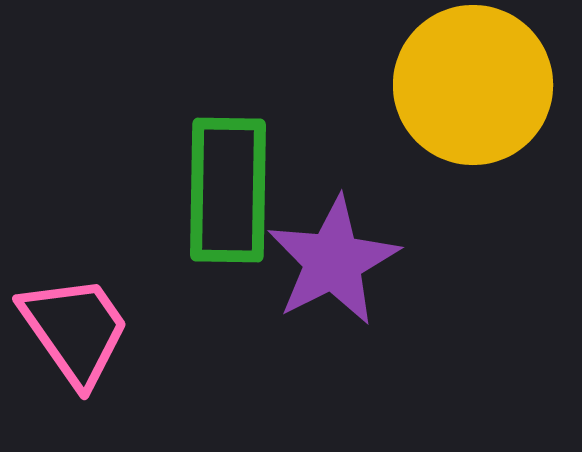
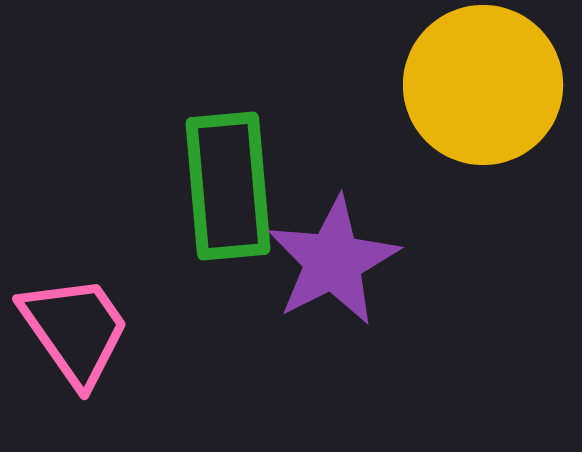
yellow circle: moved 10 px right
green rectangle: moved 4 px up; rotated 6 degrees counterclockwise
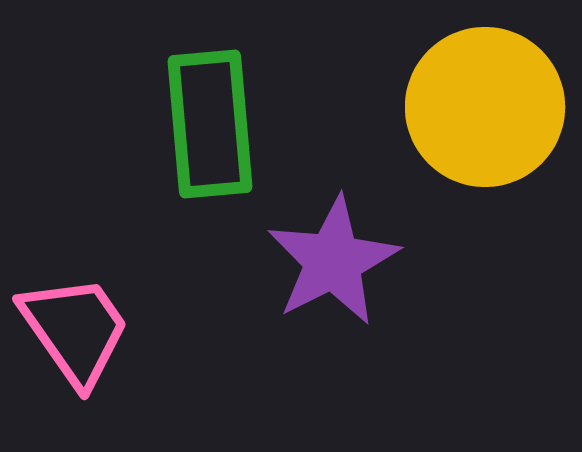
yellow circle: moved 2 px right, 22 px down
green rectangle: moved 18 px left, 62 px up
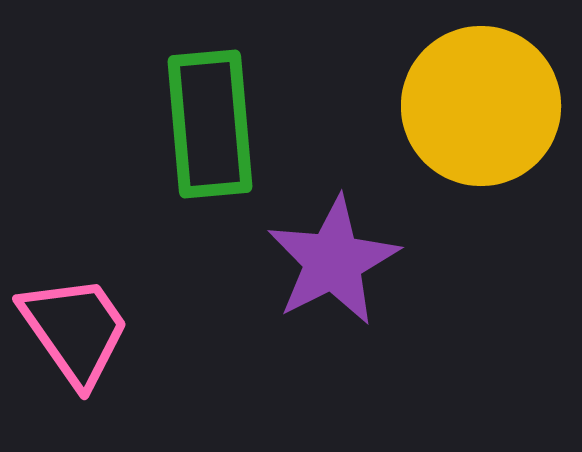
yellow circle: moved 4 px left, 1 px up
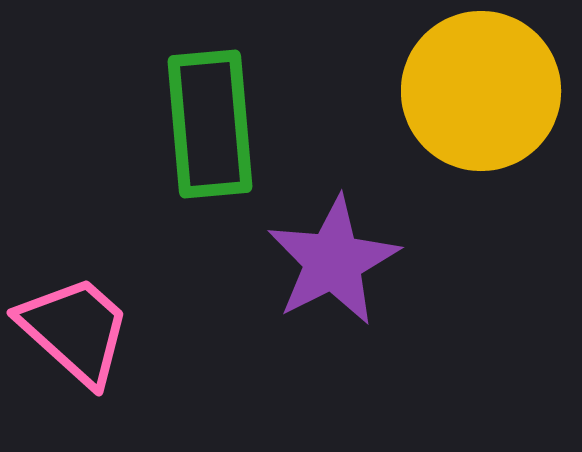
yellow circle: moved 15 px up
pink trapezoid: rotated 13 degrees counterclockwise
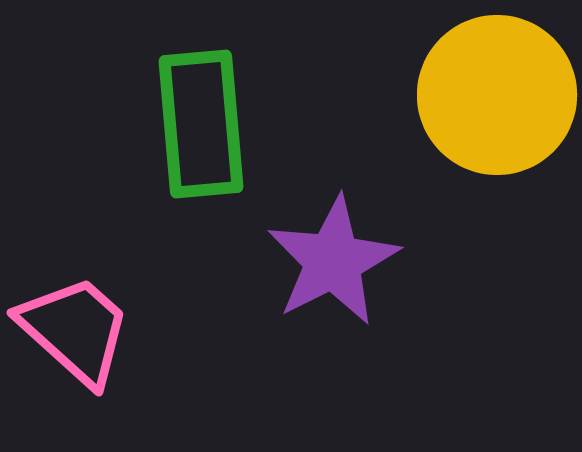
yellow circle: moved 16 px right, 4 px down
green rectangle: moved 9 px left
